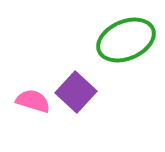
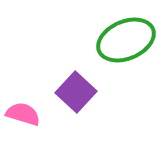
pink semicircle: moved 10 px left, 13 px down
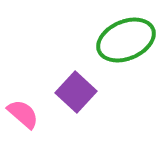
pink semicircle: rotated 24 degrees clockwise
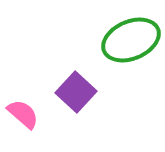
green ellipse: moved 5 px right
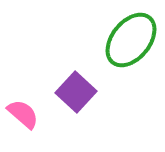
green ellipse: rotated 28 degrees counterclockwise
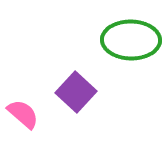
green ellipse: rotated 52 degrees clockwise
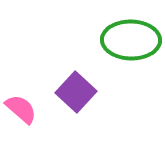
pink semicircle: moved 2 px left, 5 px up
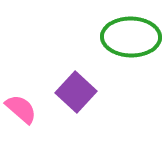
green ellipse: moved 3 px up
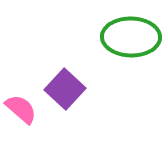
purple square: moved 11 px left, 3 px up
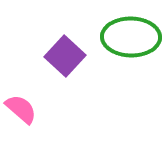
purple square: moved 33 px up
